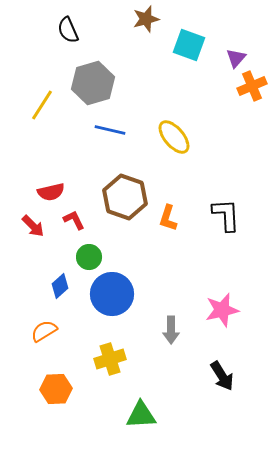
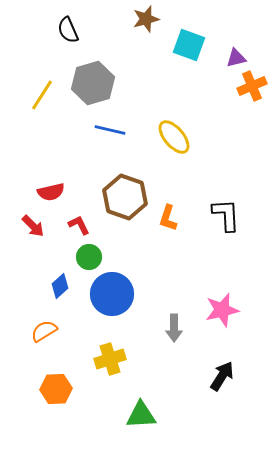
purple triangle: rotated 35 degrees clockwise
yellow line: moved 10 px up
red L-shape: moved 5 px right, 5 px down
gray arrow: moved 3 px right, 2 px up
black arrow: rotated 116 degrees counterclockwise
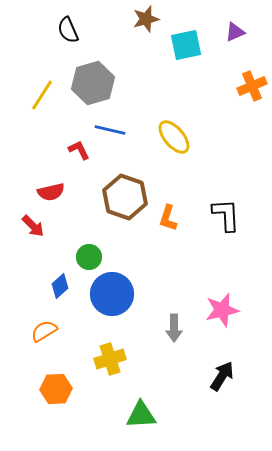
cyan square: moved 3 px left; rotated 32 degrees counterclockwise
purple triangle: moved 1 px left, 26 px up; rotated 10 degrees counterclockwise
red L-shape: moved 75 px up
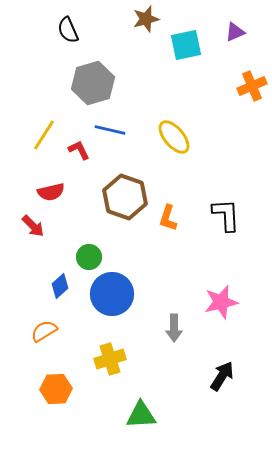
yellow line: moved 2 px right, 40 px down
pink star: moved 1 px left, 8 px up
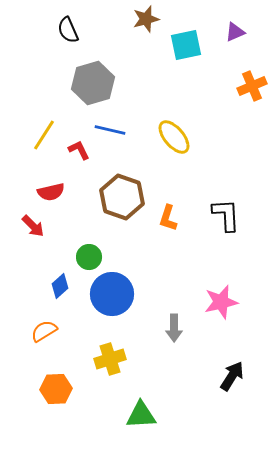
brown hexagon: moved 3 px left
black arrow: moved 10 px right
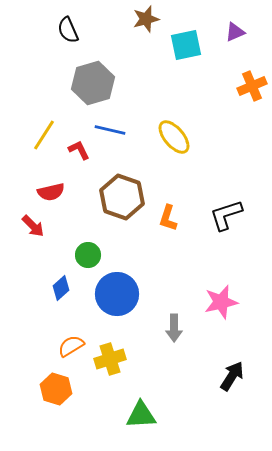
black L-shape: rotated 105 degrees counterclockwise
green circle: moved 1 px left, 2 px up
blue diamond: moved 1 px right, 2 px down
blue circle: moved 5 px right
orange semicircle: moved 27 px right, 15 px down
orange hexagon: rotated 20 degrees clockwise
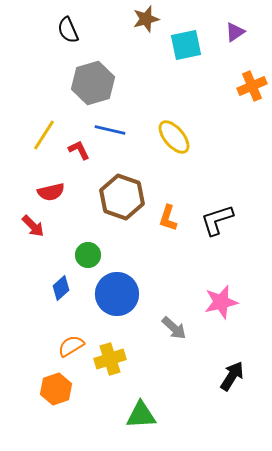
purple triangle: rotated 10 degrees counterclockwise
black L-shape: moved 9 px left, 5 px down
gray arrow: rotated 48 degrees counterclockwise
orange hexagon: rotated 24 degrees clockwise
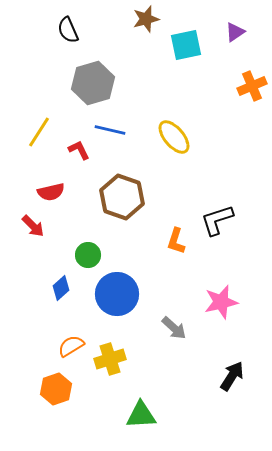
yellow line: moved 5 px left, 3 px up
orange L-shape: moved 8 px right, 23 px down
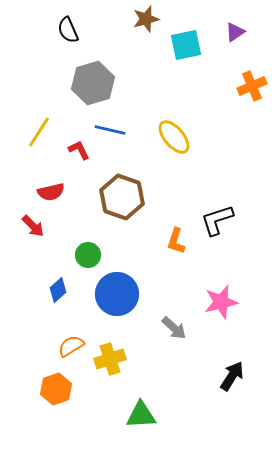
blue diamond: moved 3 px left, 2 px down
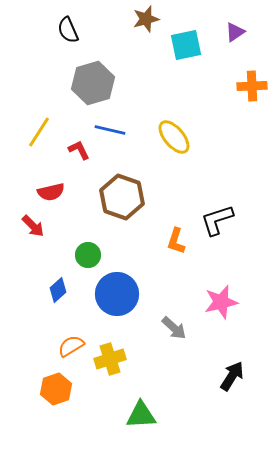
orange cross: rotated 20 degrees clockwise
